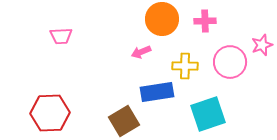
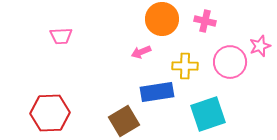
pink cross: rotated 15 degrees clockwise
pink star: moved 2 px left, 1 px down
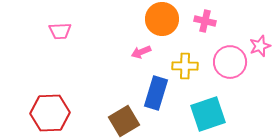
pink trapezoid: moved 1 px left, 5 px up
blue rectangle: moved 1 px left, 1 px down; rotated 64 degrees counterclockwise
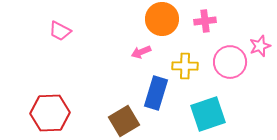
pink cross: rotated 20 degrees counterclockwise
pink trapezoid: rotated 30 degrees clockwise
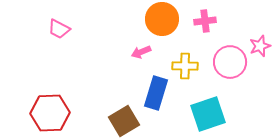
pink trapezoid: moved 1 px left, 2 px up
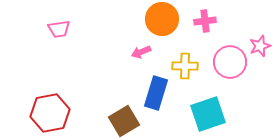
pink trapezoid: rotated 35 degrees counterclockwise
red hexagon: rotated 9 degrees counterclockwise
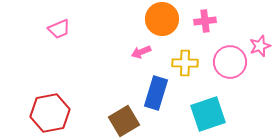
pink trapezoid: rotated 15 degrees counterclockwise
yellow cross: moved 3 px up
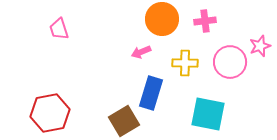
pink trapezoid: rotated 95 degrees clockwise
blue rectangle: moved 5 px left
cyan square: rotated 30 degrees clockwise
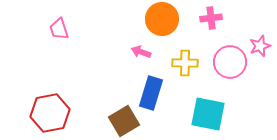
pink cross: moved 6 px right, 3 px up
pink arrow: rotated 42 degrees clockwise
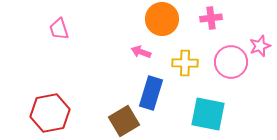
pink circle: moved 1 px right
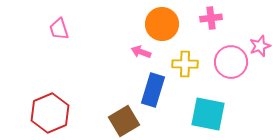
orange circle: moved 5 px down
yellow cross: moved 1 px down
blue rectangle: moved 2 px right, 3 px up
red hexagon: rotated 12 degrees counterclockwise
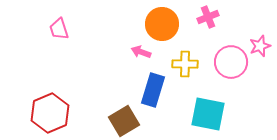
pink cross: moved 3 px left, 1 px up; rotated 15 degrees counterclockwise
